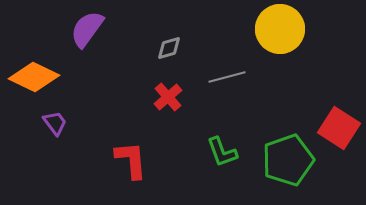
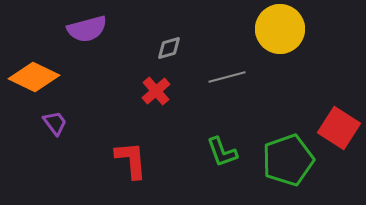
purple semicircle: rotated 141 degrees counterclockwise
red cross: moved 12 px left, 6 px up
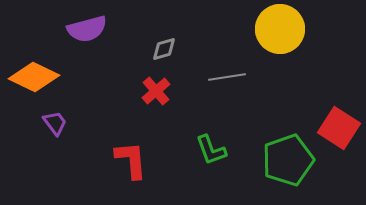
gray diamond: moved 5 px left, 1 px down
gray line: rotated 6 degrees clockwise
green L-shape: moved 11 px left, 2 px up
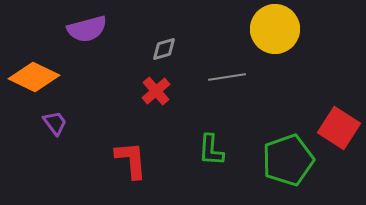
yellow circle: moved 5 px left
green L-shape: rotated 24 degrees clockwise
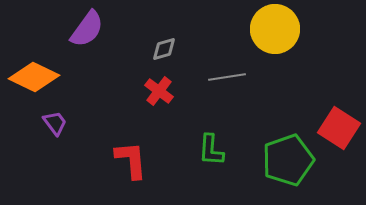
purple semicircle: rotated 39 degrees counterclockwise
red cross: moved 3 px right; rotated 12 degrees counterclockwise
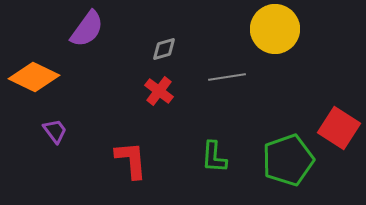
purple trapezoid: moved 8 px down
green L-shape: moved 3 px right, 7 px down
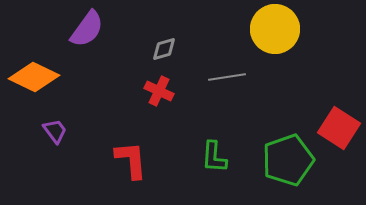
red cross: rotated 12 degrees counterclockwise
